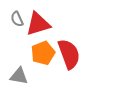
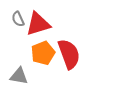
gray semicircle: moved 1 px right
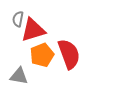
gray semicircle: rotated 35 degrees clockwise
red triangle: moved 5 px left, 6 px down
orange pentagon: moved 1 px left, 2 px down
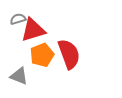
gray semicircle: rotated 63 degrees clockwise
gray triangle: rotated 12 degrees clockwise
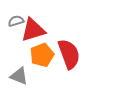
gray semicircle: moved 2 px left, 2 px down
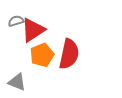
red triangle: rotated 16 degrees counterclockwise
red semicircle: rotated 32 degrees clockwise
gray triangle: moved 2 px left, 6 px down
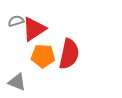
red triangle: moved 1 px right, 1 px up
orange pentagon: moved 1 px right, 1 px down; rotated 25 degrees clockwise
